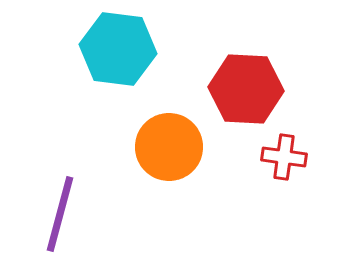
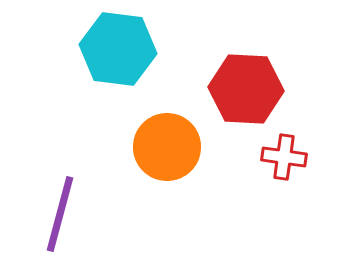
orange circle: moved 2 px left
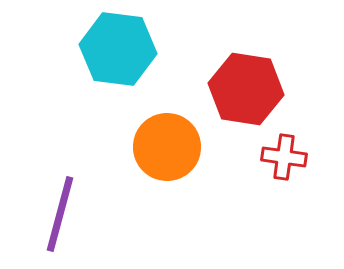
red hexagon: rotated 6 degrees clockwise
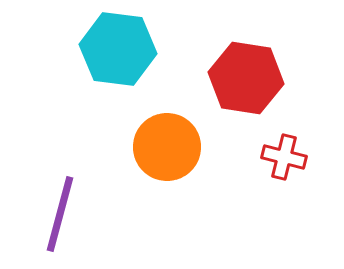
red hexagon: moved 11 px up
red cross: rotated 6 degrees clockwise
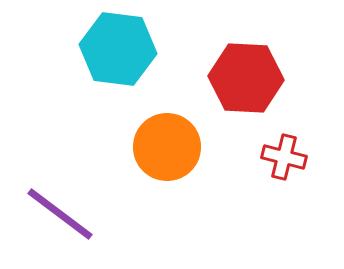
red hexagon: rotated 6 degrees counterclockwise
purple line: rotated 68 degrees counterclockwise
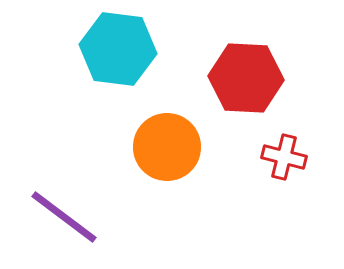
purple line: moved 4 px right, 3 px down
